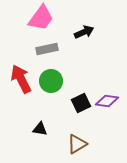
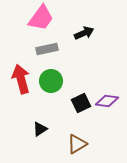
black arrow: moved 1 px down
red arrow: rotated 12 degrees clockwise
black triangle: rotated 42 degrees counterclockwise
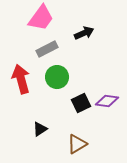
gray rectangle: rotated 15 degrees counterclockwise
green circle: moved 6 px right, 4 px up
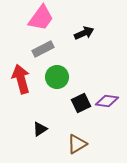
gray rectangle: moved 4 px left
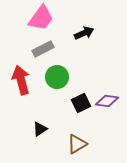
red arrow: moved 1 px down
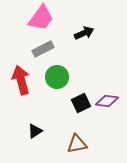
black triangle: moved 5 px left, 2 px down
brown triangle: rotated 20 degrees clockwise
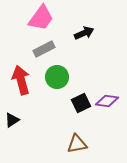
gray rectangle: moved 1 px right
black triangle: moved 23 px left, 11 px up
